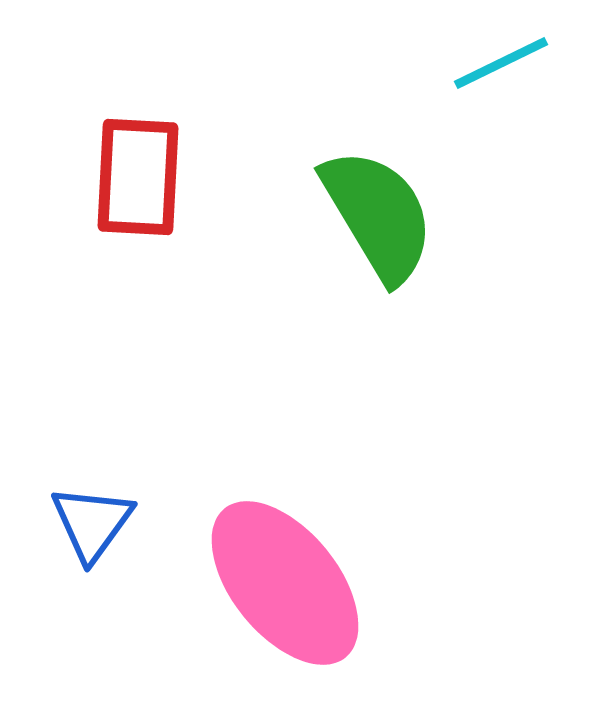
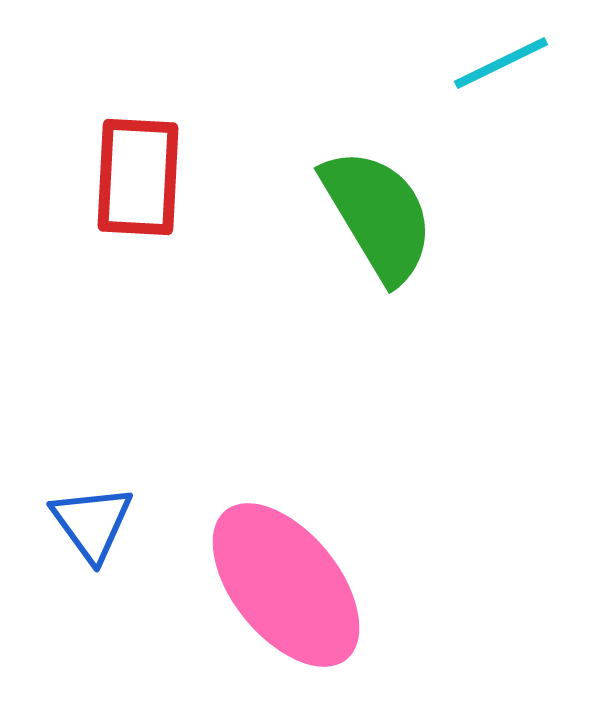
blue triangle: rotated 12 degrees counterclockwise
pink ellipse: moved 1 px right, 2 px down
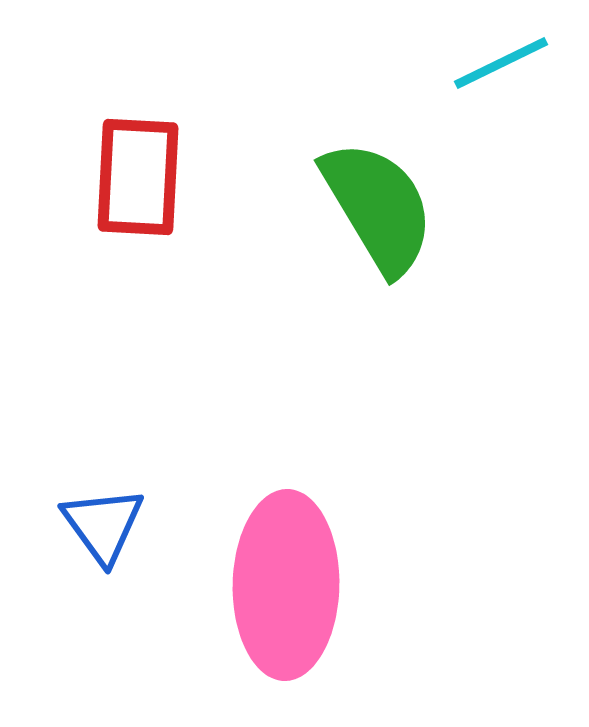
green semicircle: moved 8 px up
blue triangle: moved 11 px right, 2 px down
pink ellipse: rotated 40 degrees clockwise
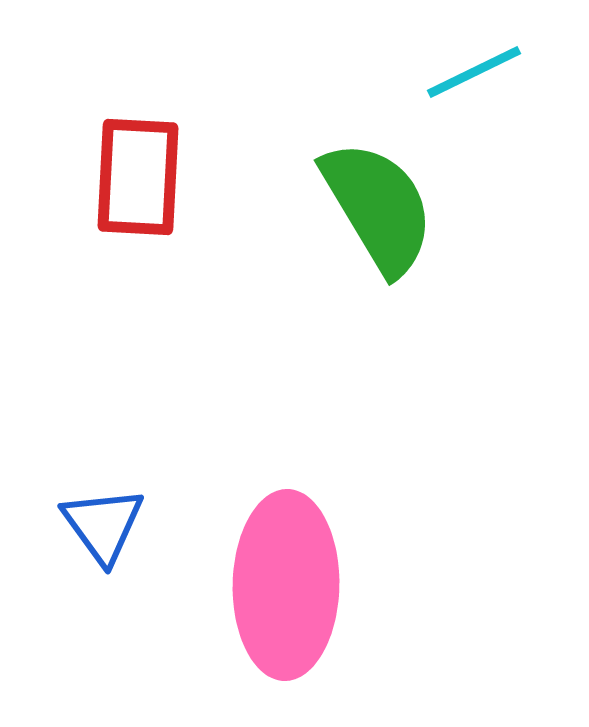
cyan line: moved 27 px left, 9 px down
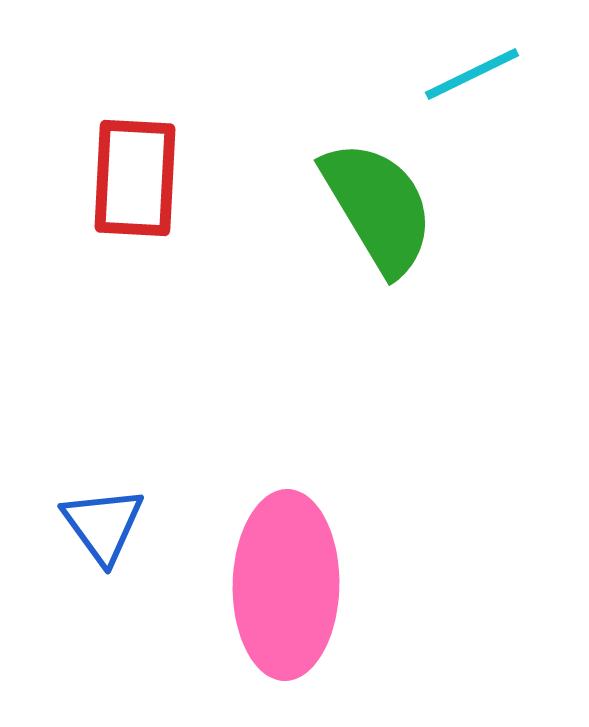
cyan line: moved 2 px left, 2 px down
red rectangle: moved 3 px left, 1 px down
